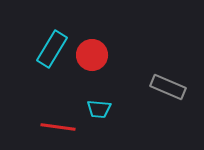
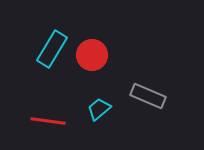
gray rectangle: moved 20 px left, 9 px down
cyan trapezoid: rotated 135 degrees clockwise
red line: moved 10 px left, 6 px up
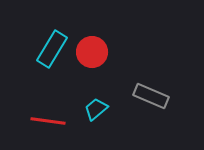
red circle: moved 3 px up
gray rectangle: moved 3 px right
cyan trapezoid: moved 3 px left
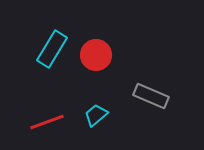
red circle: moved 4 px right, 3 px down
cyan trapezoid: moved 6 px down
red line: moved 1 px left, 1 px down; rotated 28 degrees counterclockwise
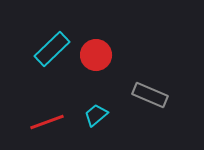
cyan rectangle: rotated 15 degrees clockwise
gray rectangle: moved 1 px left, 1 px up
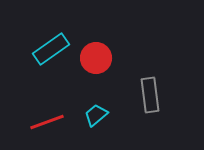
cyan rectangle: moved 1 px left; rotated 9 degrees clockwise
red circle: moved 3 px down
gray rectangle: rotated 60 degrees clockwise
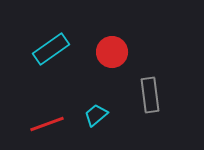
red circle: moved 16 px right, 6 px up
red line: moved 2 px down
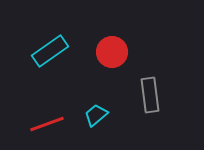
cyan rectangle: moved 1 px left, 2 px down
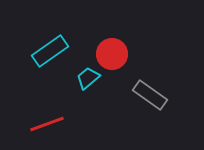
red circle: moved 2 px down
gray rectangle: rotated 48 degrees counterclockwise
cyan trapezoid: moved 8 px left, 37 px up
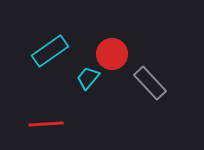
cyan trapezoid: rotated 10 degrees counterclockwise
gray rectangle: moved 12 px up; rotated 12 degrees clockwise
red line: moved 1 px left; rotated 16 degrees clockwise
